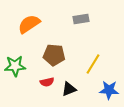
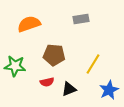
orange semicircle: rotated 15 degrees clockwise
green star: rotated 10 degrees clockwise
blue star: rotated 30 degrees counterclockwise
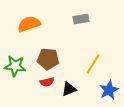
brown pentagon: moved 6 px left, 4 px down
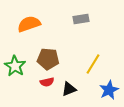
green star: rotated 25 degrees clockwise
